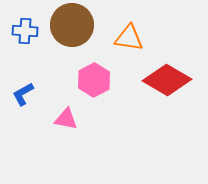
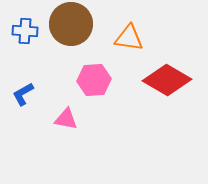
brown circle: moved 1 px left, 1 px up
pink hexagon: rotated 24 degrees clockwise
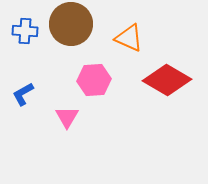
orange triangle: rotated 16 degrees clockwise
pink triangle: moved 1 px right, 2 px up; rotated 50 degrees clockwise
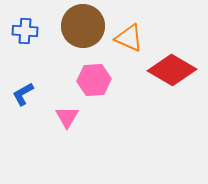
brown circle: moved 12 px right, 2 px down
red diamond: moved 5 px right, 10 px up
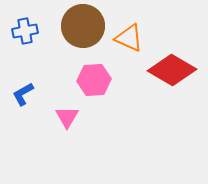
blue cross: rotated 15 degrees counterclockwise
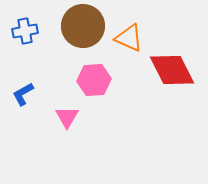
red diamond: rotated 33 degrees clockwise
